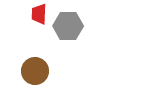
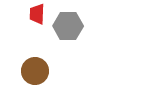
red trapezoid: moved 2 px left
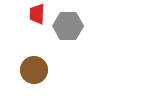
brown circle: moved 1 px left, 1 px up
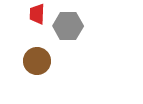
brown circle: moved 3 px right, 9 px up
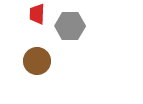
gray hexagon: moved 2 px right
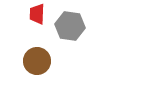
gray hexagon: rotated 8 degrees clockwise
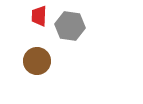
red trapezoid: moved 2 px right, 2 px down
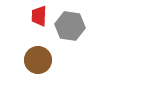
brown circle: moved 1 px right, 1 px up
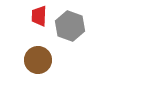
gray hexagon: rotated 12 degrees clockwise
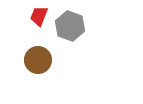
red trapezoid: rotated 20 degrees clockwise
